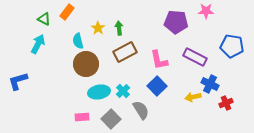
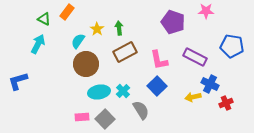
purple pentagon: moved 3 px left; rotated 15 degrees clockwise
yellow star: moved 1 px left, 1 px down
cyan semicircle: rotated 49 degrees clockwise
gray square: moved 6 px left
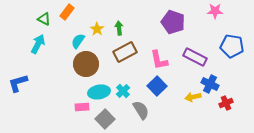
pink star: moved 9 px right
blue L-shape: moved 2 px down
pink rectangle: moved 10 px up
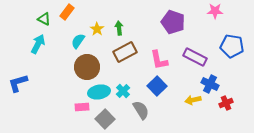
brown circle: moved 1 px right, 3 px down
yellow arrow: moved 3 px down
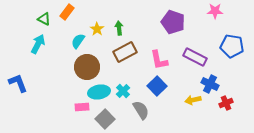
blue L-shape: rotated 85 degrees clockwise
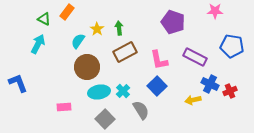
red cross: moved 4 px right, 12 px up
pink rectangle: moved 18 px left
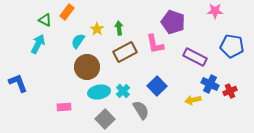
green triangle: moved 1 px right, 1 px down
pink L-shape: moved 4 px left, 16 px up
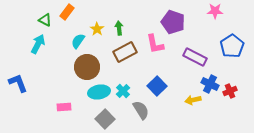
blue pentagon: rotated 30 degrees clockwise
